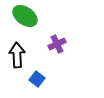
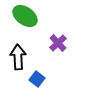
purple cross: moved 1 px right, 1 px up; rotated 18 degrees counterclockwise
black arrow: moved 1 px right, 2 px down
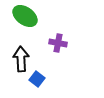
purple cross: rotated 36 degrees counterclockwise
black arrow: moved 3 px right, 2 px down
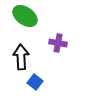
black arrow: moved 2 px up
blue square: moved 2 px left, 3 px down
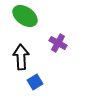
purple cross: rotated 18 degrees clockwise
blue square: rotated 21 degrees clockwise
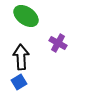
green ellipse: moved 1 px right
blue square: moved 16 px left
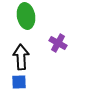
green ellipse: rotated 45 degrees clockwise
blue square: rotated 28 degrees clockwise
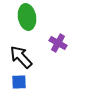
green ellipse: moved 1 px right, 1 px down
black arrow: rotated 40 degrees counterclockwise
